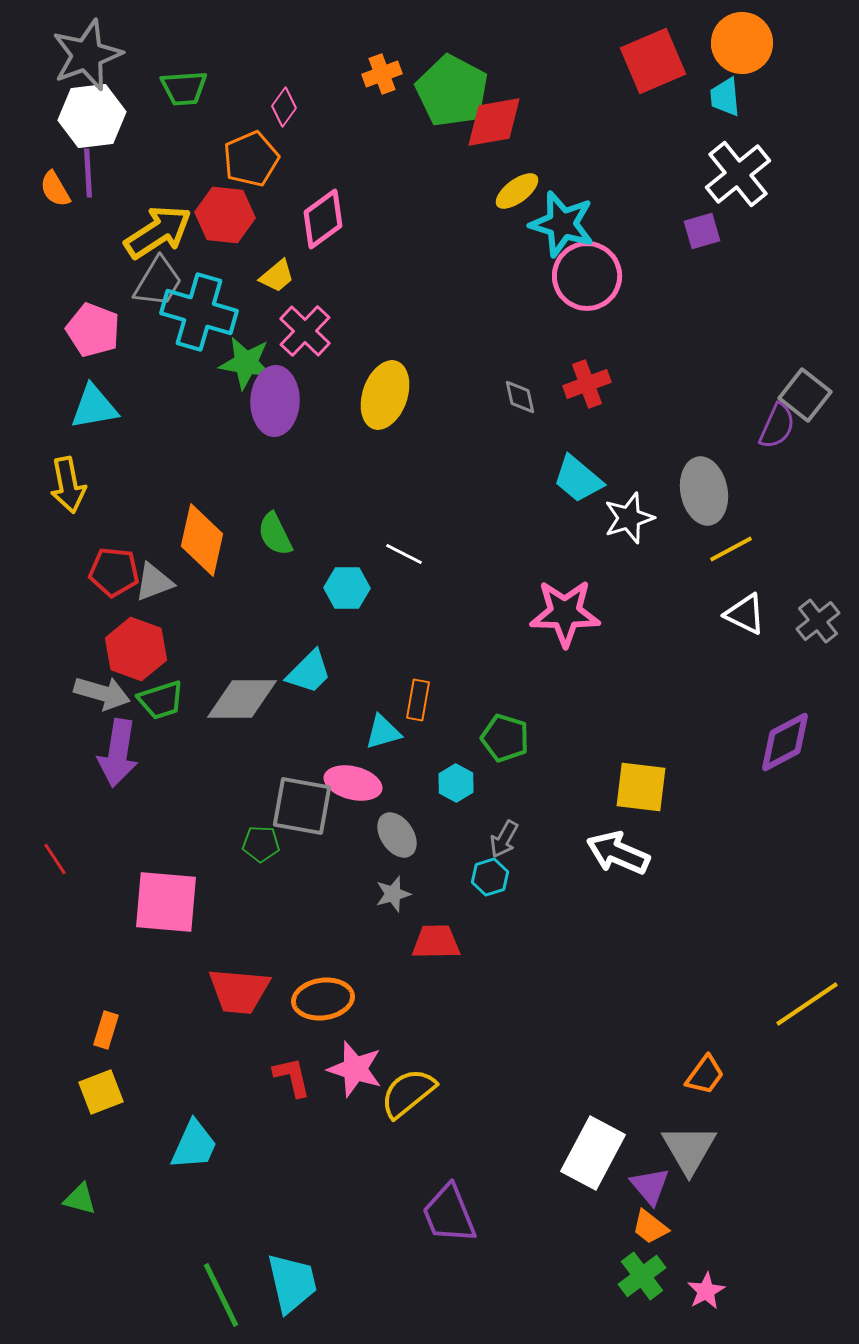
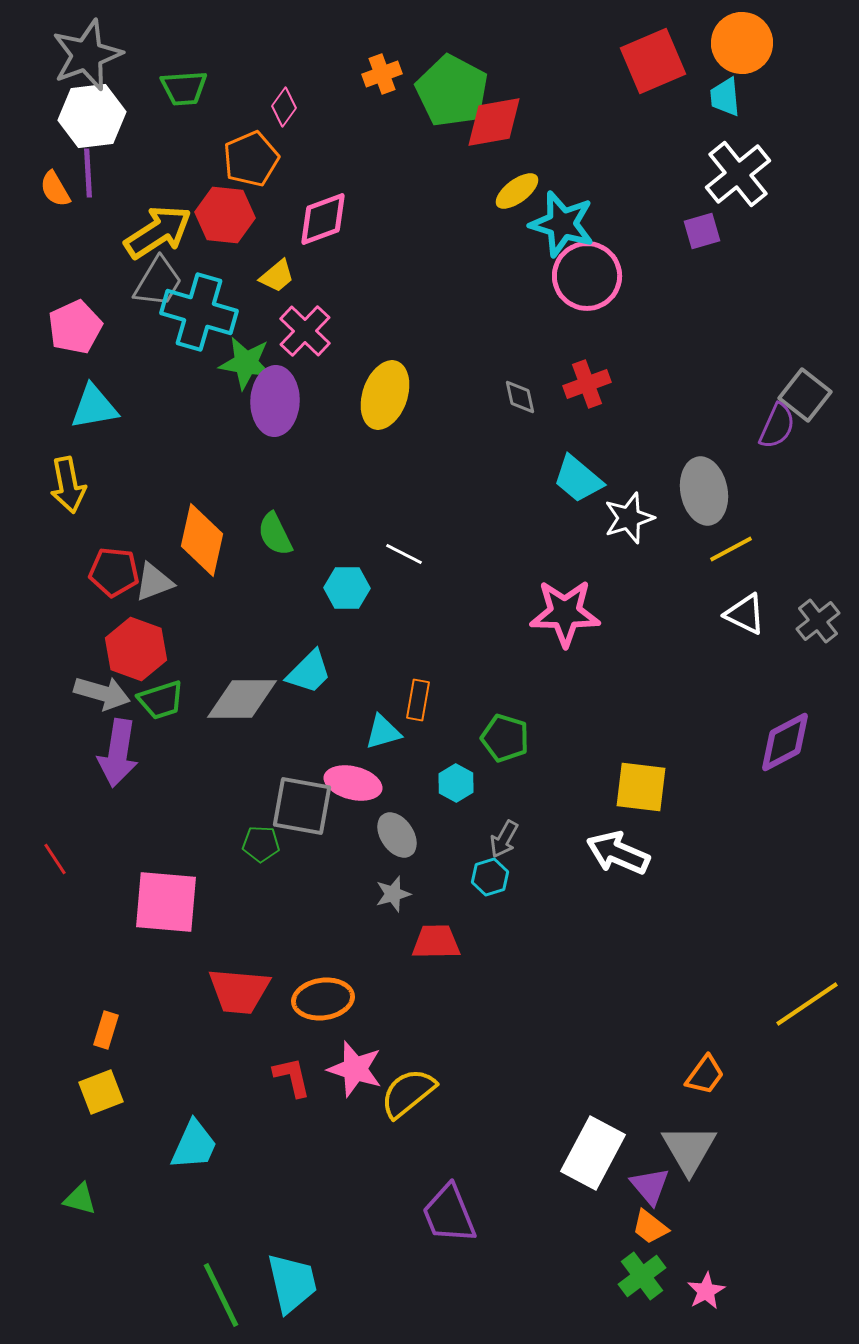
pink diamond at (323, 219): rotated 16 degrees clockwise
pink pentagon at (93, 330): moved 18 px left, 3 px up; rotated 26 degrees clockwise
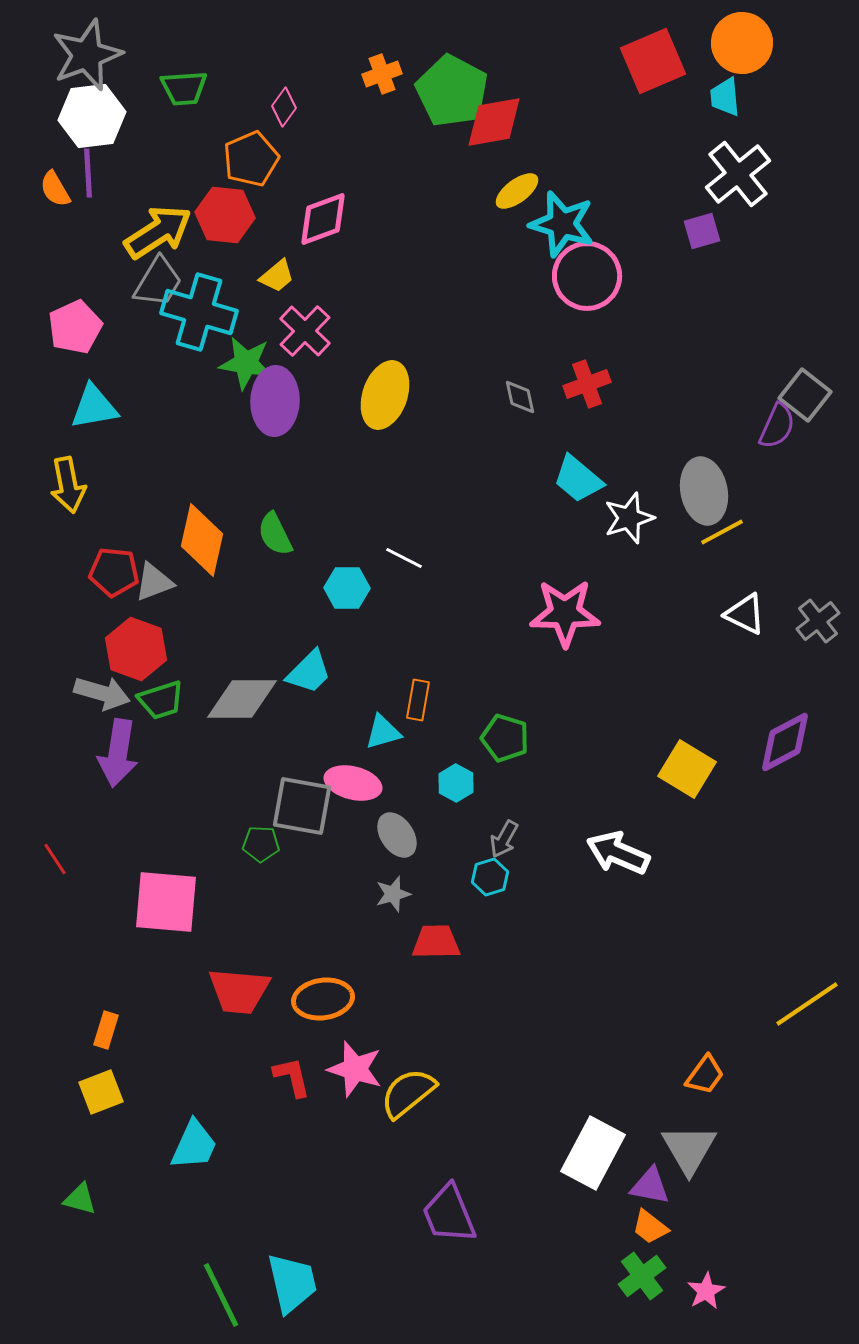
yellow line at (731, 549): moved 9 px left, 17 px up
white line at (404, 554): moved 4 px down
yellow square at (641, 787): moved 46 px right, 18 px up; rotated 24 degrees clockwise
purple triangle at (650, 1186): rotated 39 degrees counterclockwise
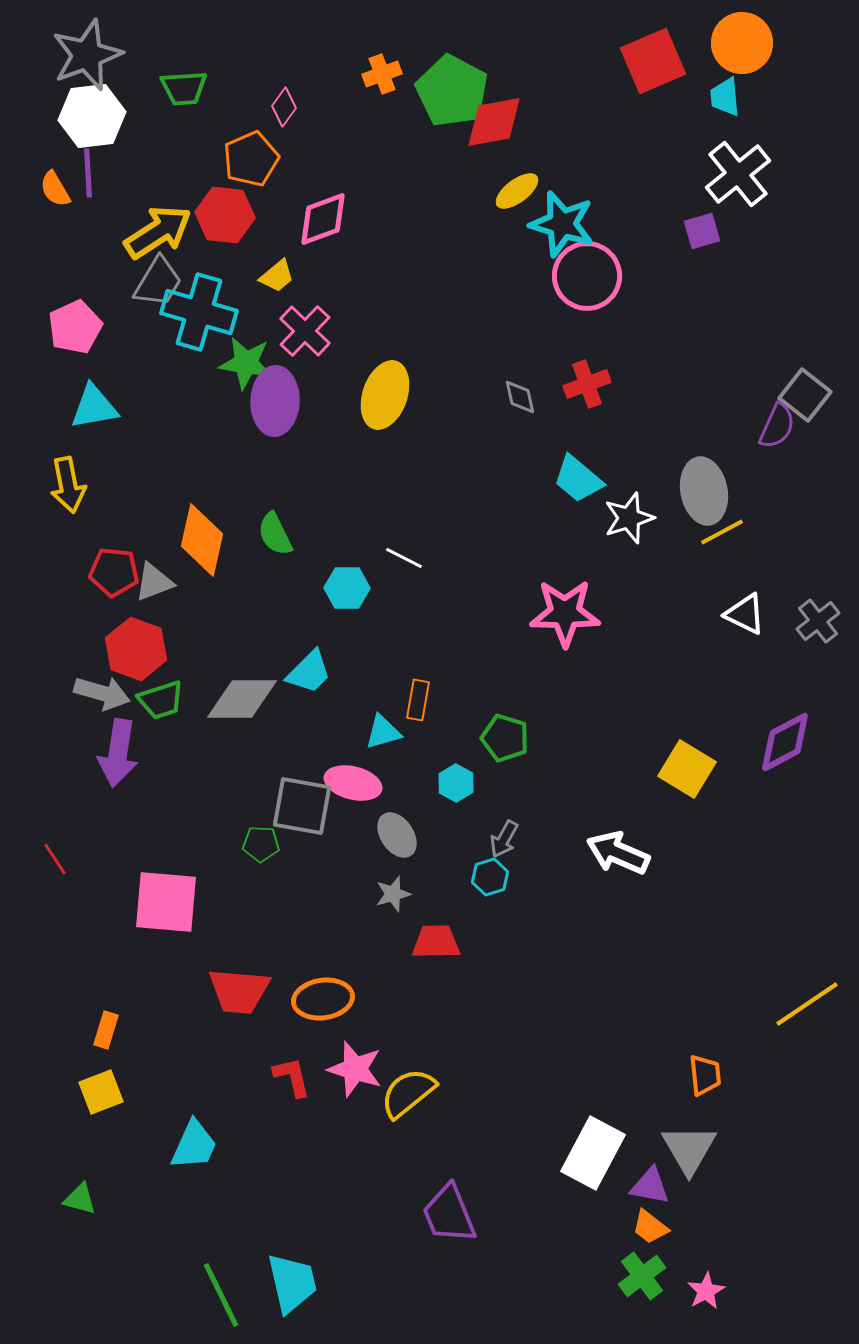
orange trapezoid at (705, 1075): rotated 42 degrees counterclockwise
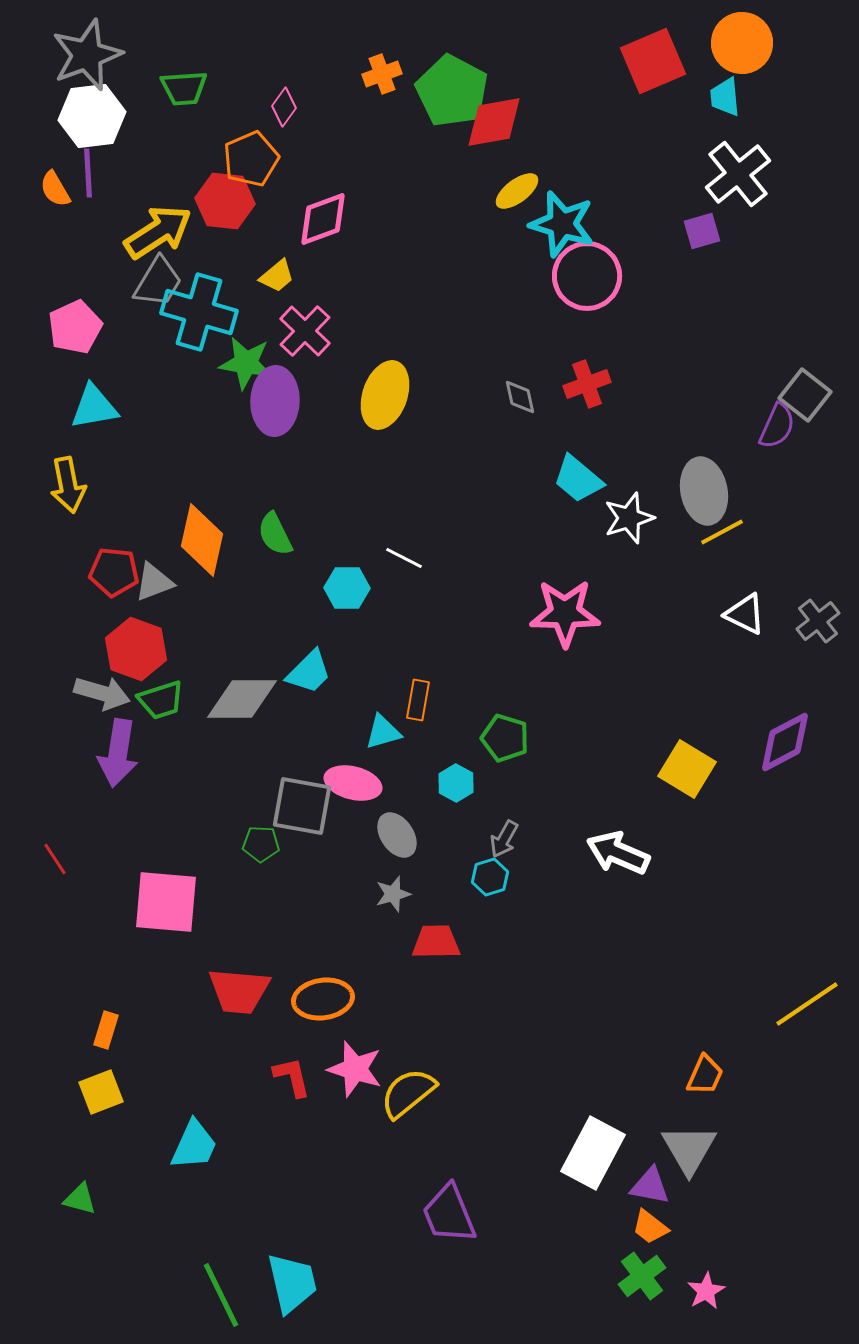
red hexagon at (225, 215): moved 14 px up
orange trapezoid at (705, 1075): rotated 30 degrees clockwise
